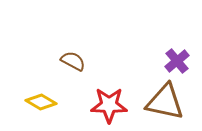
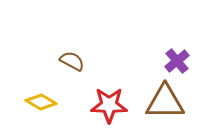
brown semicircle: moved 1 px left
brown triangle: rotated 12 degrees counterclockwise
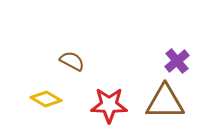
yellow diamond: moved 5 px right, 3 px up
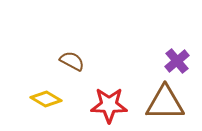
brown triangle: moved 1 px down
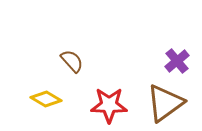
brown semicircle: rotated 20 degrees clockwise
brown triangle: rotated 36 degrees counterclockwise
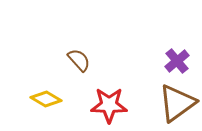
brown semicircle: moved 7 px right, 1 px up
brown triangle: moved 12 px right
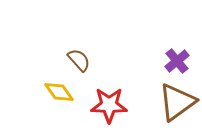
yellow diamond: moved 13 px right, 7 px up; rotated 24 degrees clockwise
brown triangle: moved 1 px up
